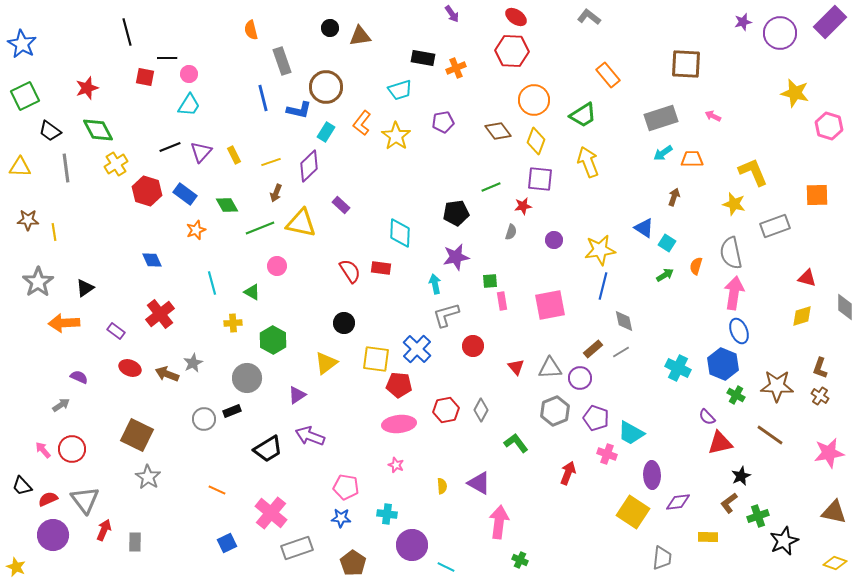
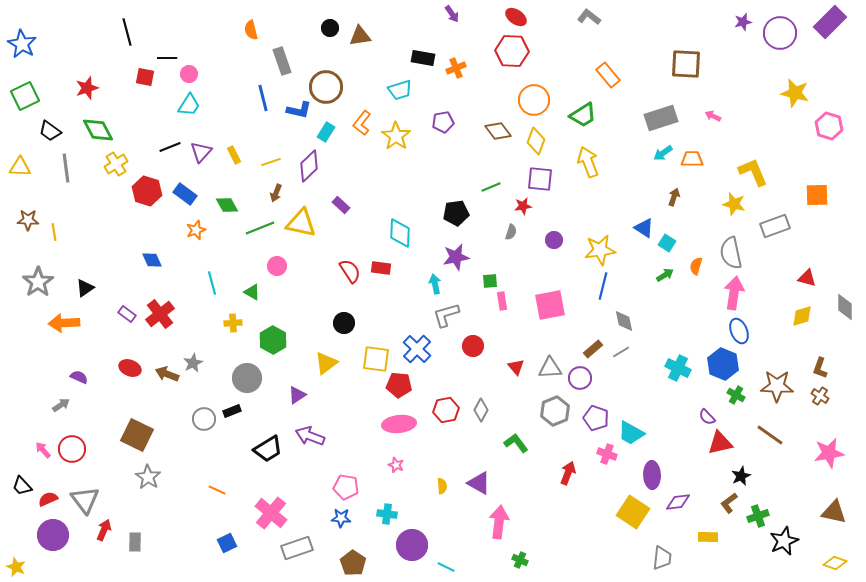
purple rectangle at (116, 331): moved 11 px right, 17 px up
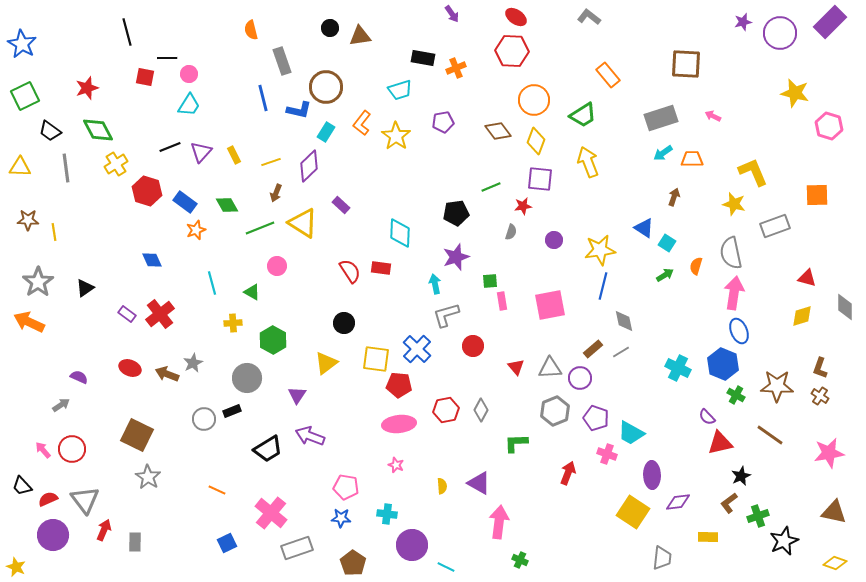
blue rectangle at (185, 194): moved 8 px down
yellow triangle at (301, 223): moved 2 px right; rotated 20 degrees clockwise
purple star at (456, 257): rotated 8 degrees counterclockwise
orange arrow at (64, 323): moved 35 px left, 1 px up; rotated 28 degrees clockwise
purple triangle at (297, 395): rotated 24 degrees counterclockwise
green L-shape at (516, 443): rotated 55 degrees counterclockwise
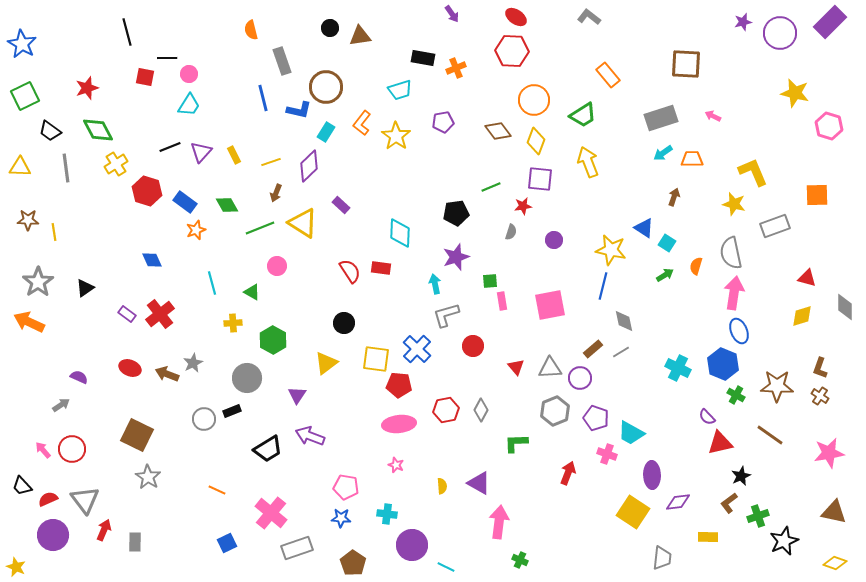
yellow star at (600, 250): moved 11 px right; rotated 20 degrees clockwise
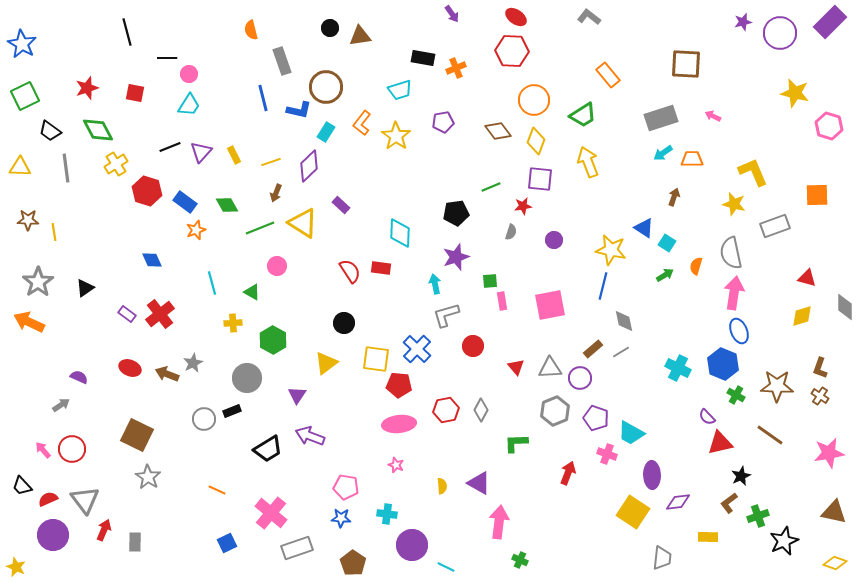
red square at (145, 77): moved 10 px left, 16 px down
